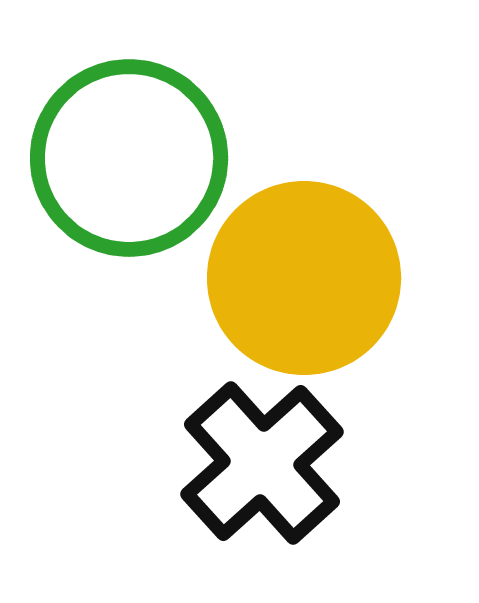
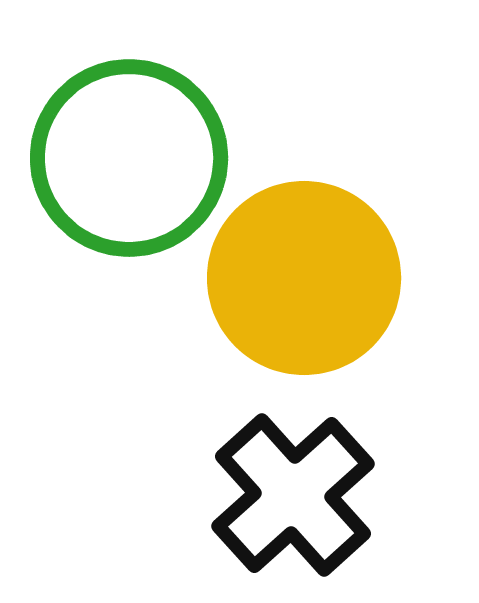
black cross: moved 31 px right, 32 px down
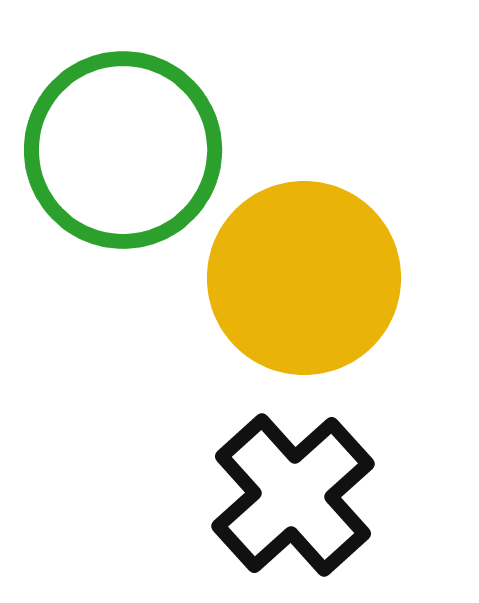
green circle: moved 6 px left, 8 px up
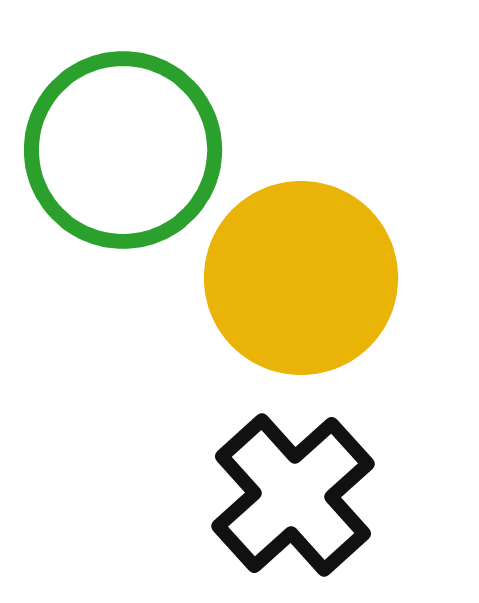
yellow circle: moved 3 px left
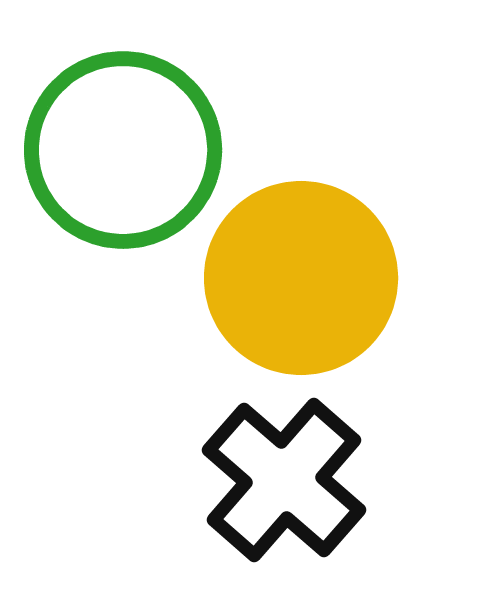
black cross: moved 9 px left, 15 px up; rotated 7 degrees counterclockwise
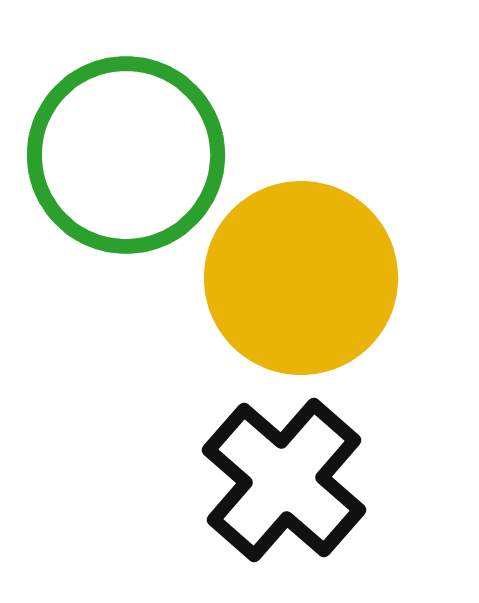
green circle: moved 3 px right, 5 px down
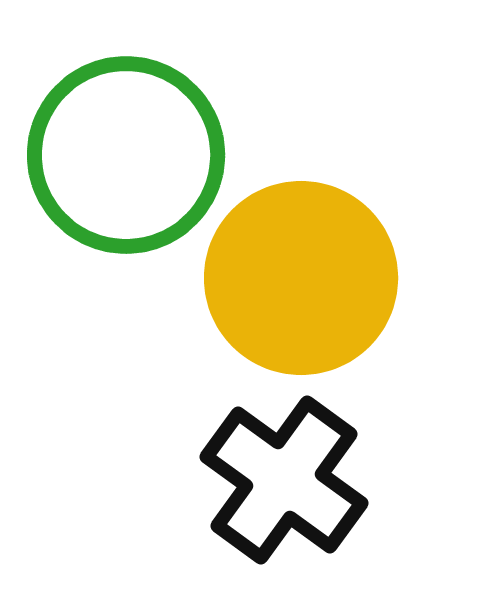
black cross: rotated 5 degrees counterclockwise
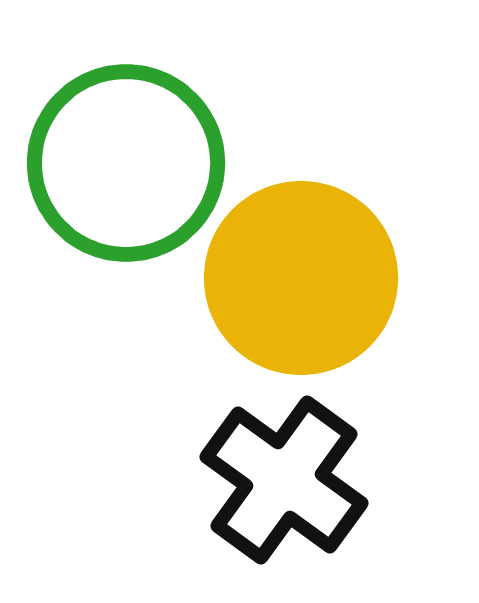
green circle: moved 8 px down
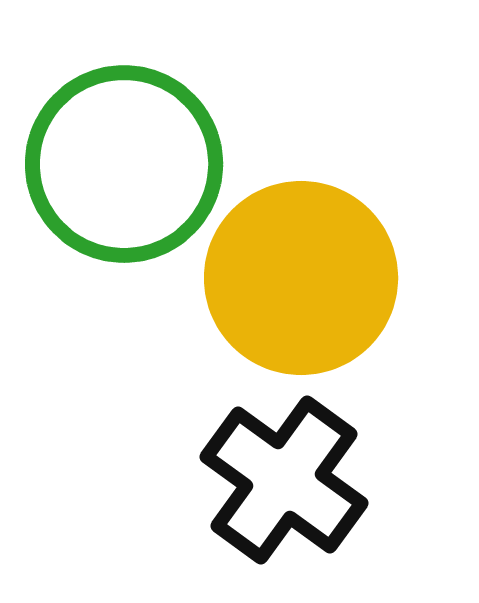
green circle: moved 2 px left, 1 px down
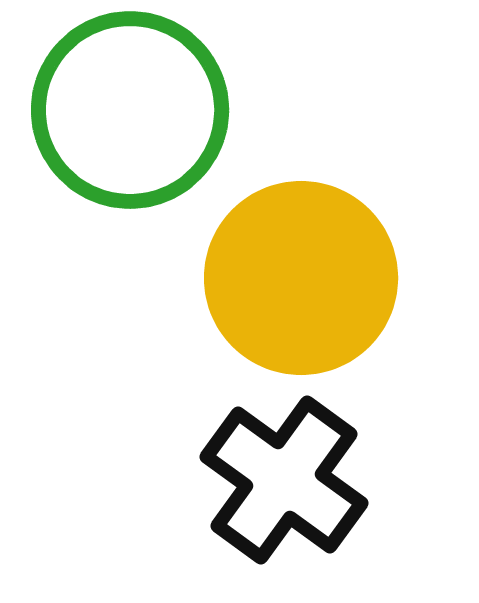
green circle: moved 6 px right, 54 px up
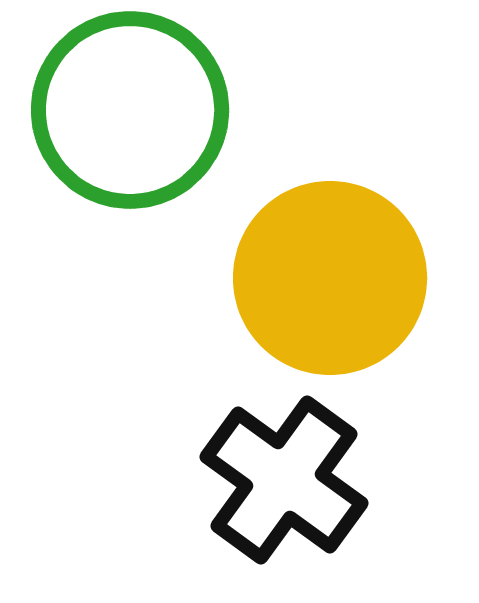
yellow circle: moved 29 px right
